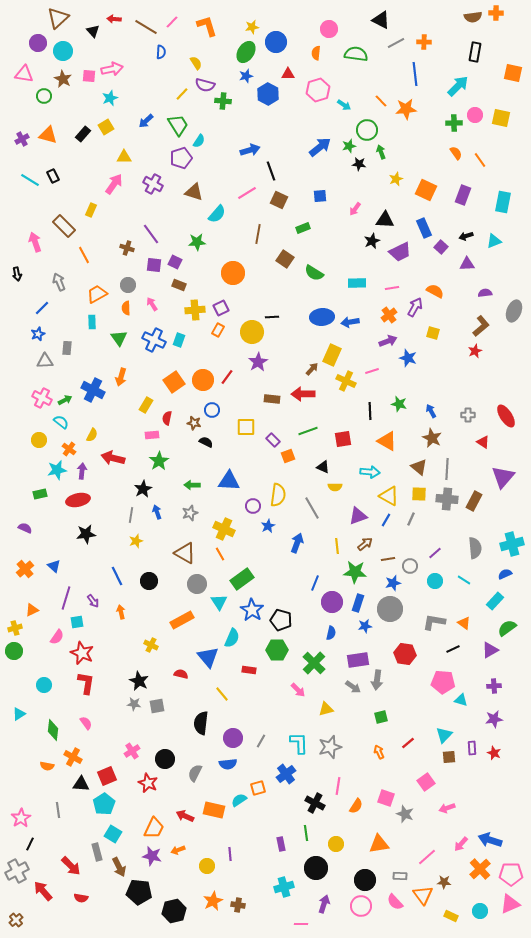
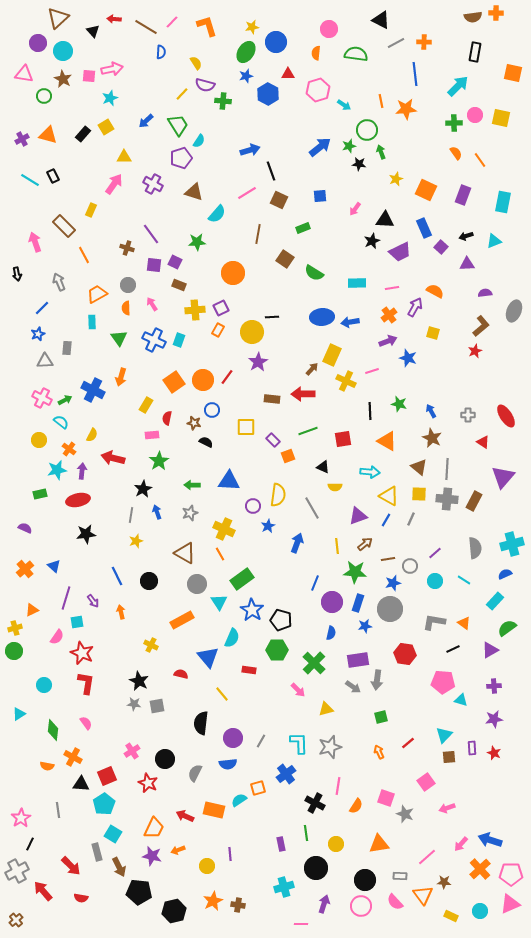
orange line at (381, 101): rotated 32 degrees clockwise
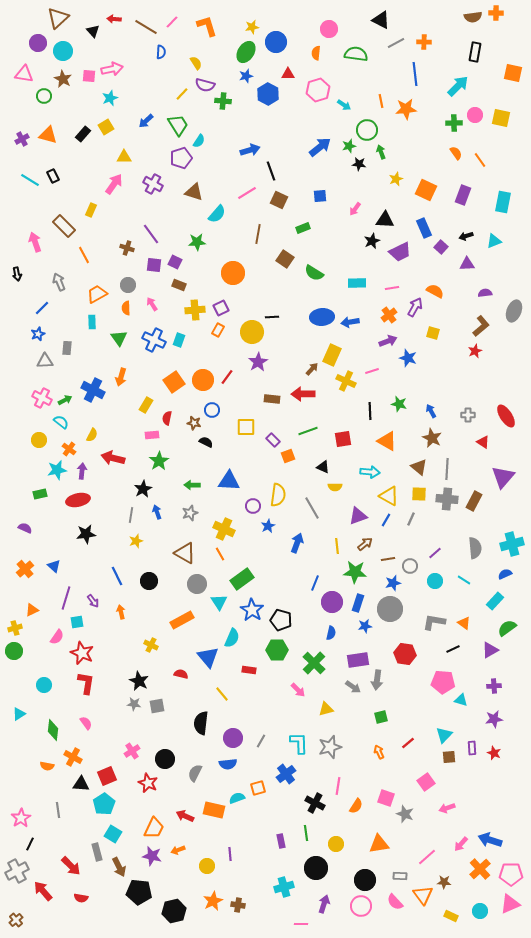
cyan semicircle at (239, 800): moved 2 px left, 2 px up; rotated 14 degrees clockwise
purple rectangle at (281, 844): moved 3 px up
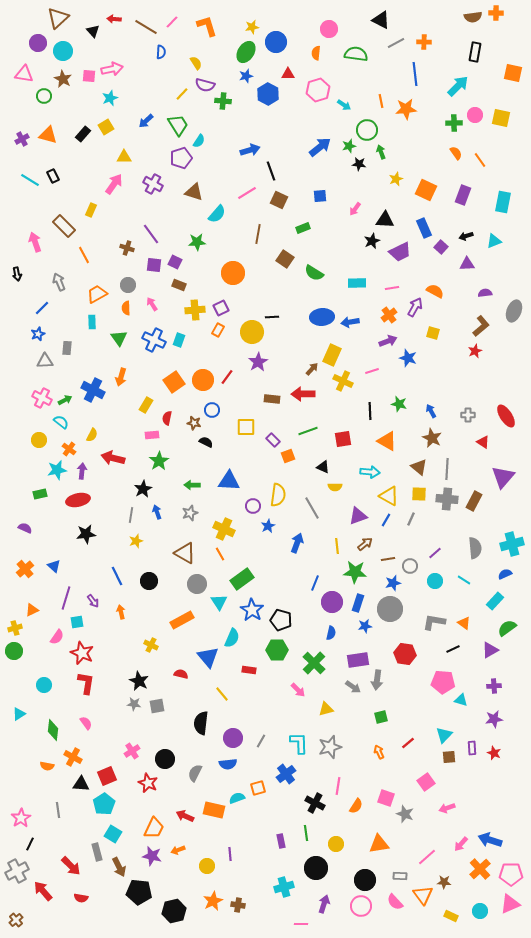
yellow cross at (346, 381): moved 3 px left
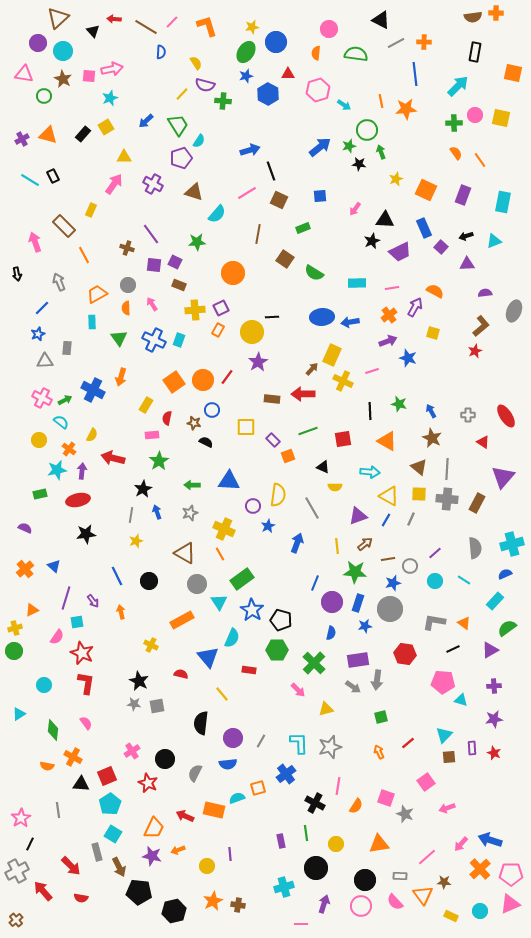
brown rectangle at (474, 501): moved 3 px right, 2 px down
cyan pentagon at (104, 804): moved 6 px right
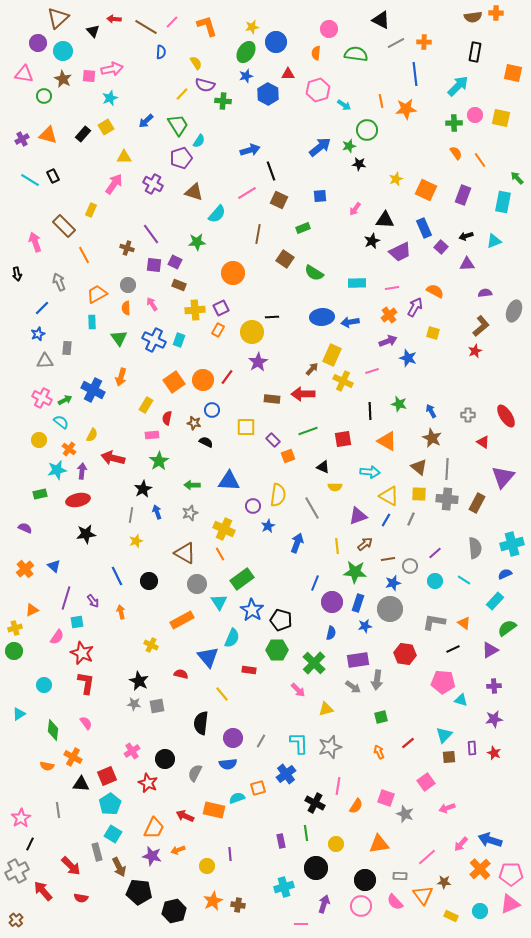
green arrow at (381, 152): moved 136 px right, 26 px down; rotated 24 degrees counterclockwise
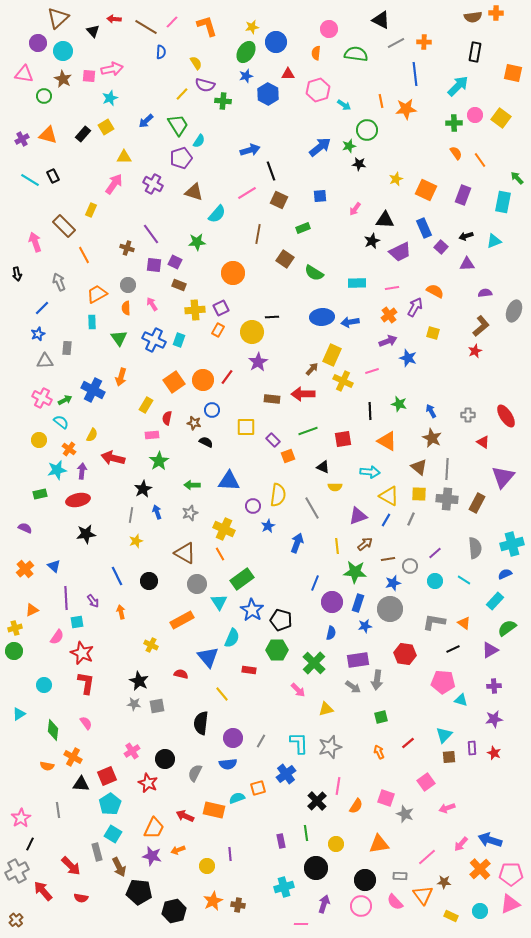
yellow square at (501, 118): rotated 24 degrees clockwise
purple line at (66, 598): rotated 20 degrees counterclockwise
black cross at (315, 803): moved 2 px right, 2 px up; rotated 18 degrees clockwise
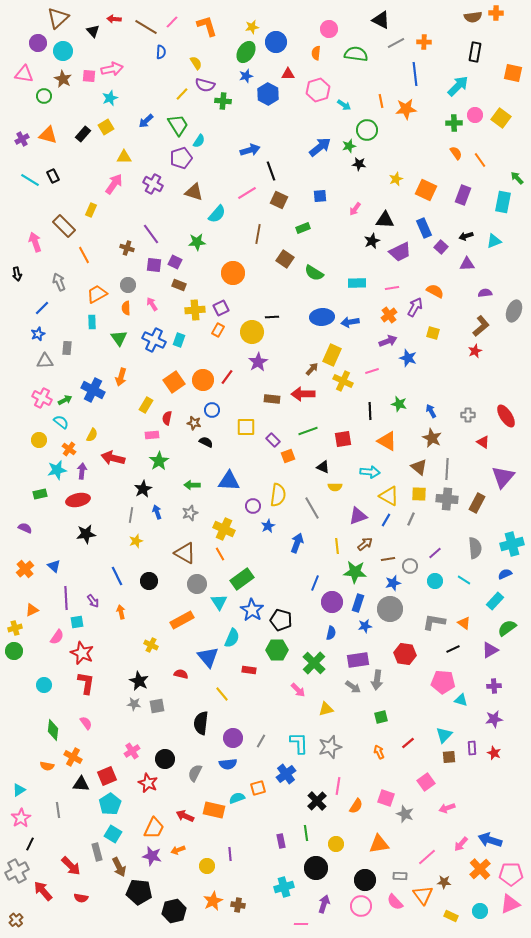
cyan triangle at (19, 714): moved 76 px down
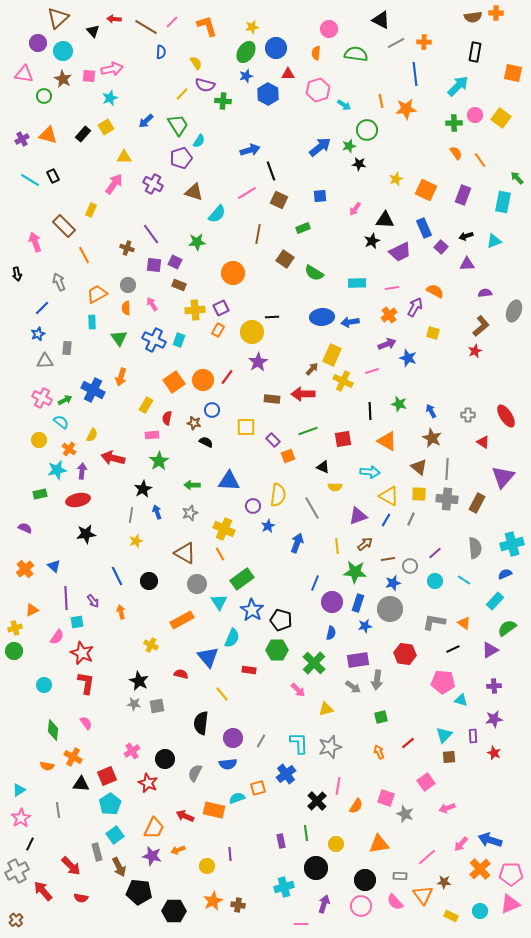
blue circle at (276, 42): moved 6 px down
purple arrow at (388, 341): moved 1 px left, 3 px down
purple rectangle at (472, 748): moved 1 px right, 12 px up
cyan square at (113, 834): moved 2 px right, 1 px down; rotated 24 degrees clockwise
black hexagon at (174, 911): rotated 15 degrees clockwise
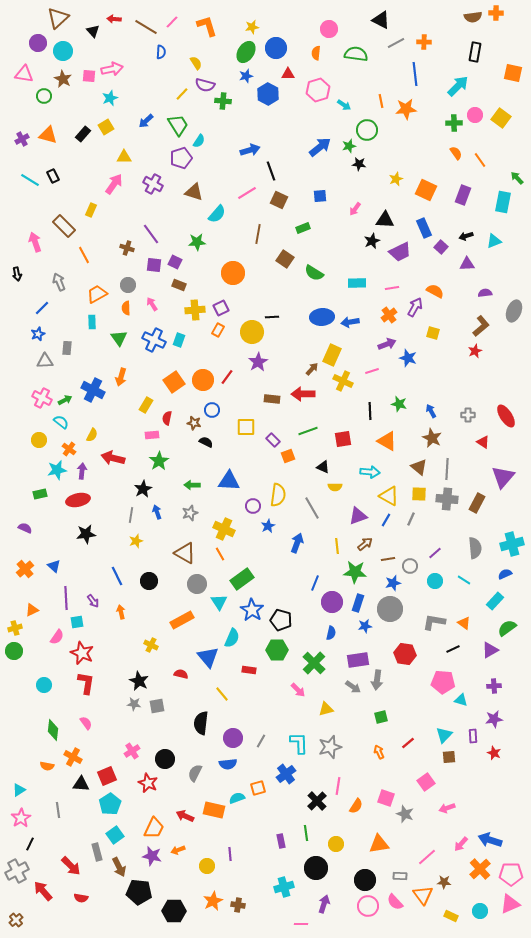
pink circle at (361, 906): moved 7 px right
